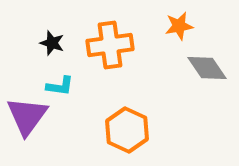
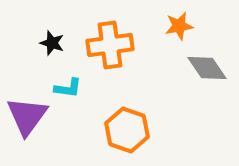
cyan L-shape: moved 8 px right, 2 px down
orange hexagon: rotated 6 degrees counterclockwise
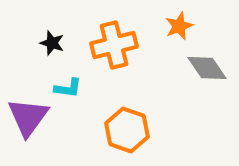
orange star: rotated 12 degrees counterclockwise
orange cross: moved 4 px right; rotated 6 degrees counterclockwise
purple triangle: moved 1 px right, 1 px down
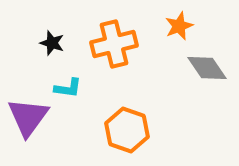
orange cross: moved 1 px up
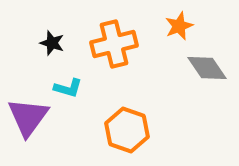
cyan L-shape: rotated 8 degrees clockwise
